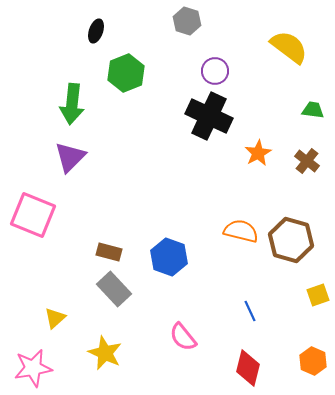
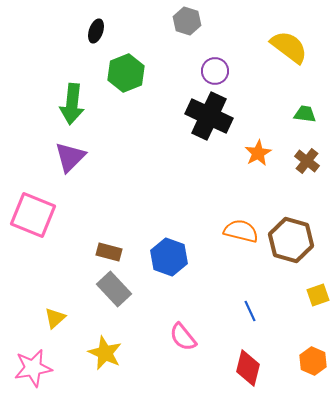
green trapezoid: moved 8 px left, 4 px down
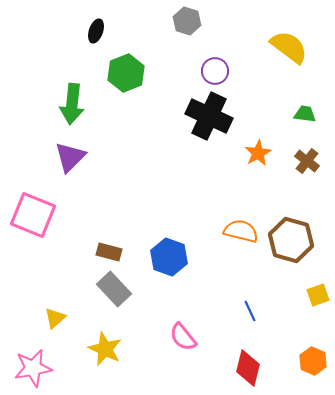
yellow star: moved 4 px up
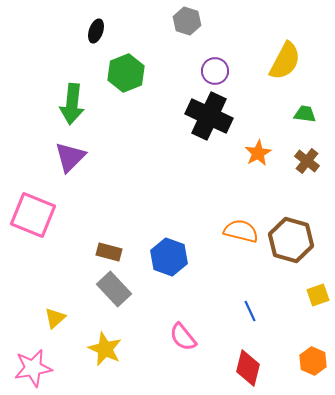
yellow semicircle: moved 4 px left, 14 px down; rotated 81 degrees clockwise
